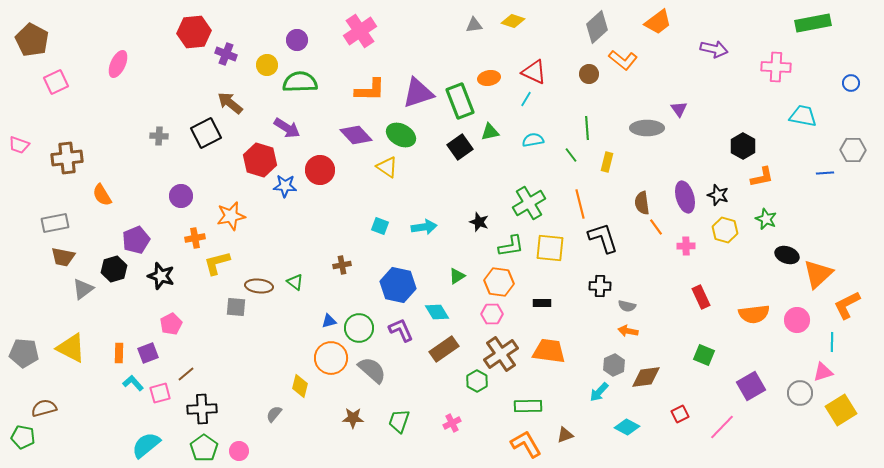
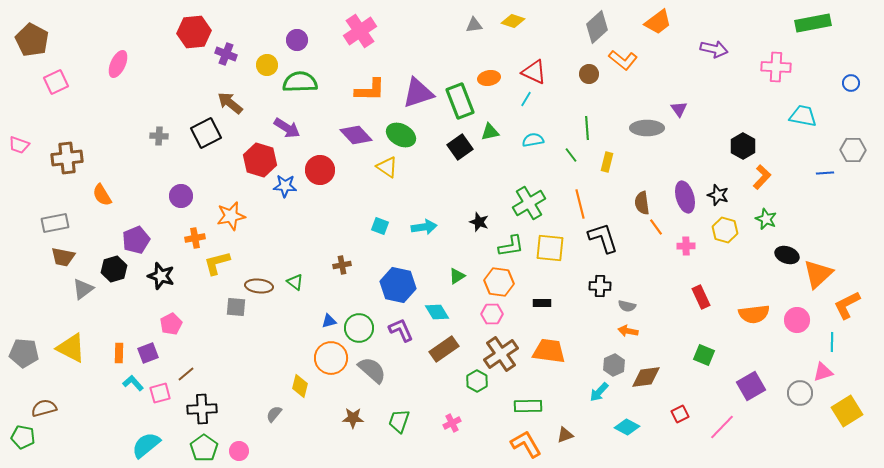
orange L-shape at (762, 177): rotated 35 degrees counterclockwise
yellow square at (841, 410): moved 6 px right, 1 px down
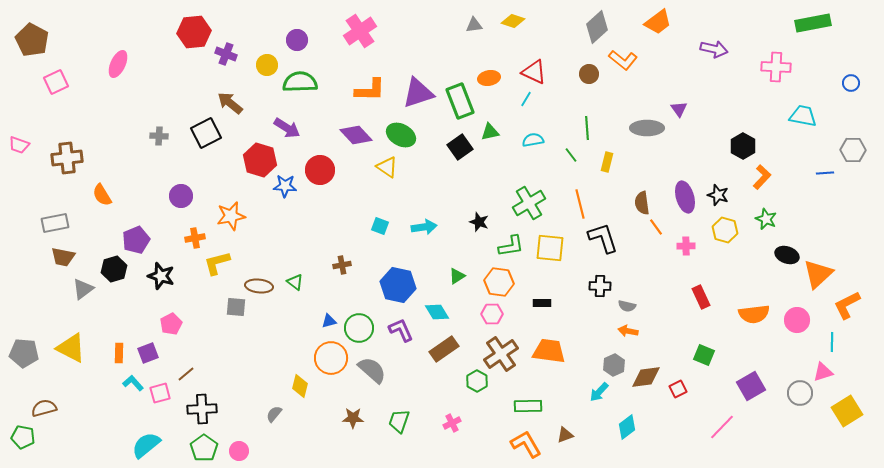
red square at (680, 414): moved 2 px left, 25 px up
cyan diamond at (627, 427): rotated 65 degrees counterclockwise
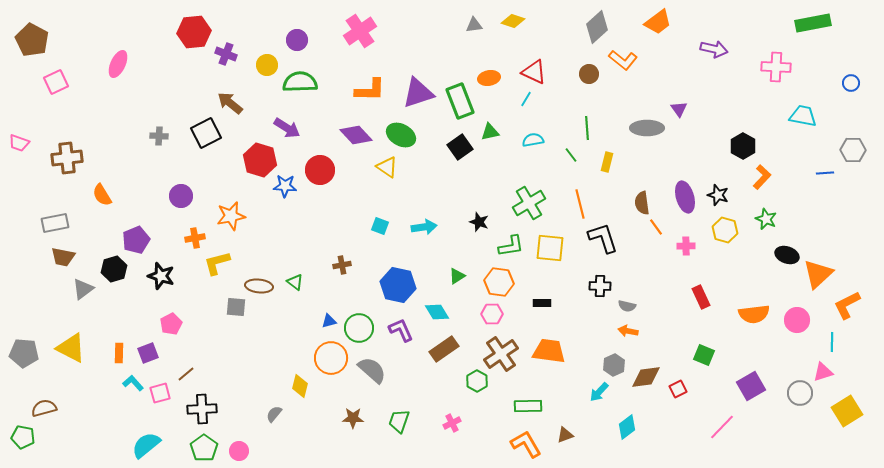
pink trapezoid at (19, 145): moved 2 px up
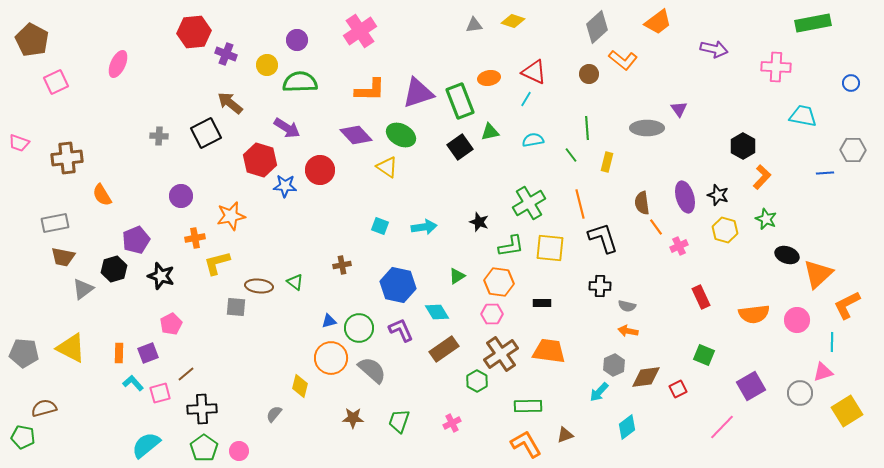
pink cross at (686, 246): moved 7 px left; rotated 24 degrees counterclockwise
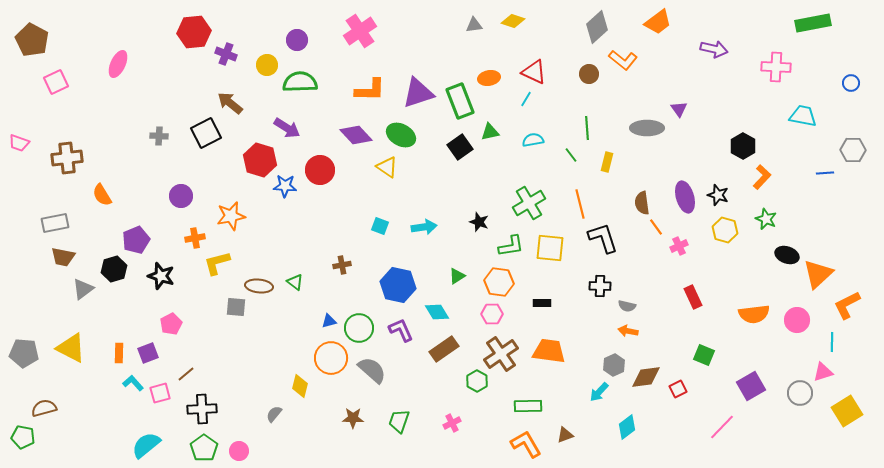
red rectangle at (701, 297): moved 8 px left
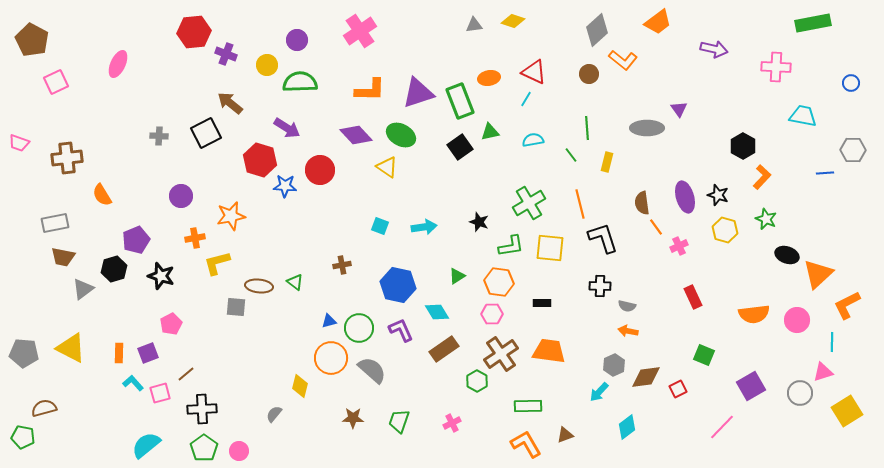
gray diamond at (597, 27): moved 3 px down
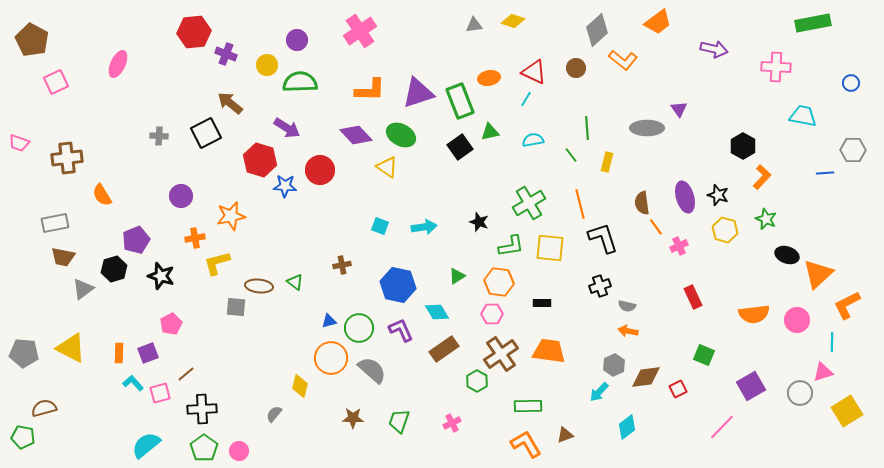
brown circle at (589, 74): moved 13 px left, 6 px up
black cross at (600, 286): rotated 20 degrees counterclockwise
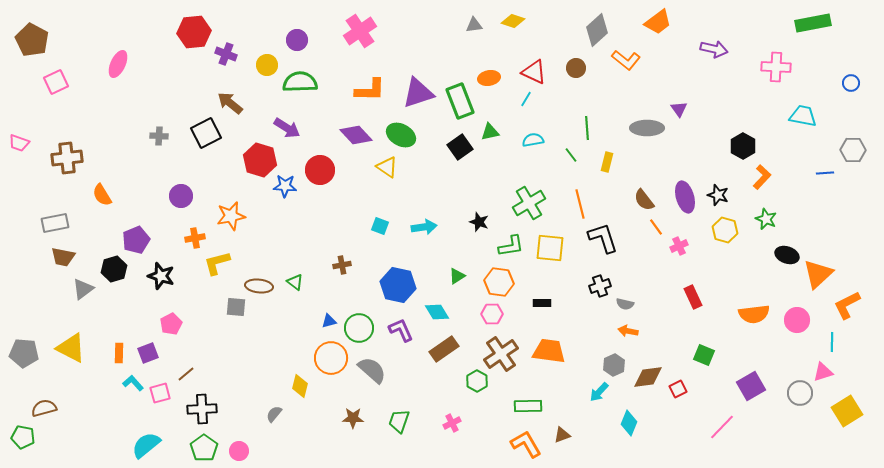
orange L-shape at (623, 60): moved 3 px right
brown semicircle at (642, 203): moved 2 px right, 3 px up; rotated 30 degrees counterclockwise
gray semicircle at (627, 306): moved 2 px left, 2 px up
brown diamond at (646, 377): moved 2 px right
cyan diamond at (627, 427): moved 2 px right, 4 px up; rotated 30 degrees counterclockwise
brown triangle at (565, 435): moved 3 px left
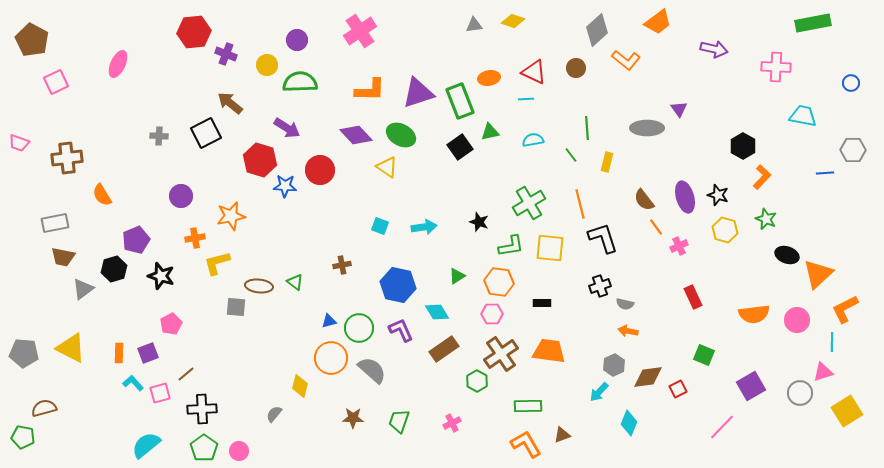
cyan line at (526, 99): rotated 56 degrees clockwise
orange L-shape at (847, 305): moved 2 px left, 4 px down
